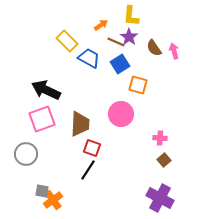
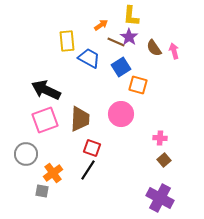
yellow rectangle: rotated 40 degrees clockwise
blue square: moved 1 px right, 3 px down
pink square: moved 3 px right, 1 px down
brown trapezoid: moved 5 px up
orange cross: moved 27 px up
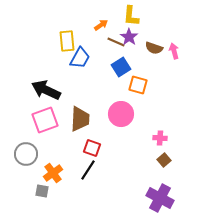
brown semicircle: rotated 36 degrees counterclockwise
blue trapezoid: moved 9 px left; rotated 90 degrees clockwise
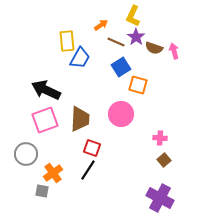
yellow L-shape: moved 2 px right; rotated 20 degrees clockwise
purple star: moved 7 px right
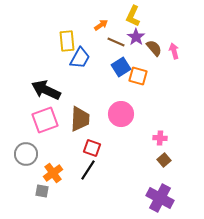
brown semicircle: rotated 150 degrees counterclockwise
orange square: moved 9 px up
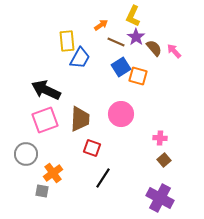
pink arrow: rotated 28 degrees counterclockwise
black line: moved 15 px right, 8 px down
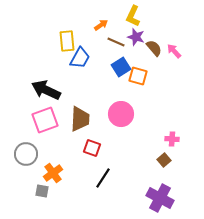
purple star: rotated 18 degrees counterclockwise
pink cross: moved 12 px right, 1 px down
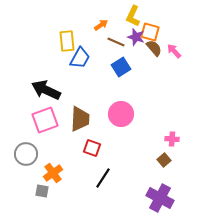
orange square: moved 12 px right, 44 px up
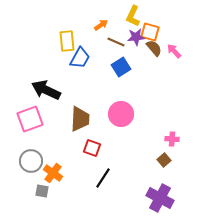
purple star: rotated 24 degrees counterclockwise
pink square: moved 15 px left, 1 px up
gray circle: moved 5 px right, 7 px down
orange cross: rotated 18 degrees counterclockwise
